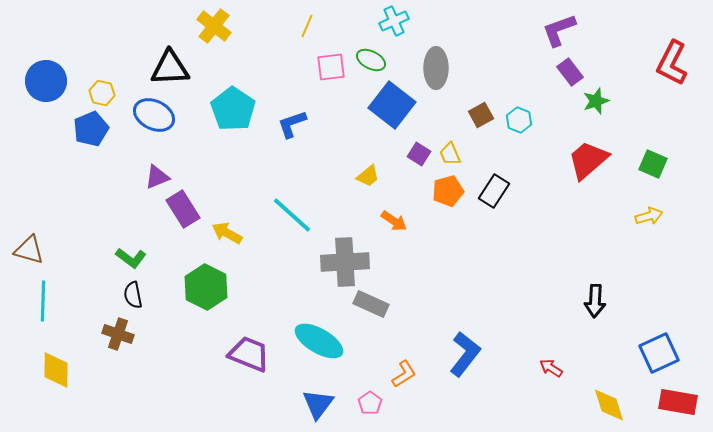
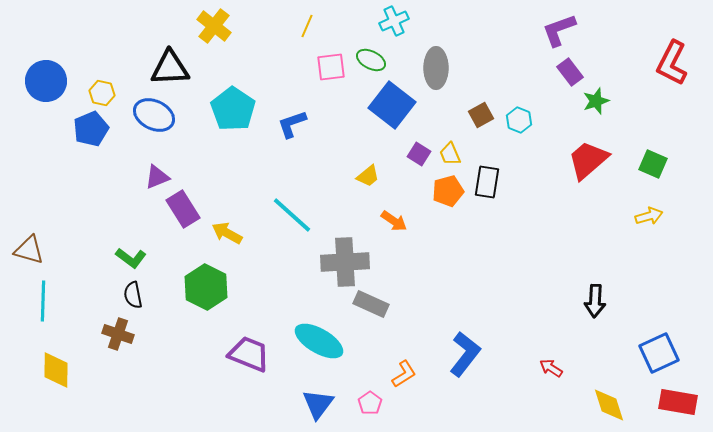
black rectangle at (494, 191): moved 7 px left, 9 px up; rotated 24 degrees counterclockwise
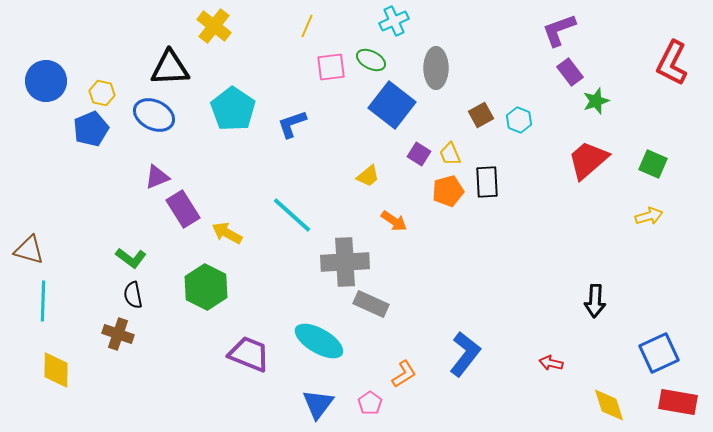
black rectangle at (487, 182): rotated 12 degrees counterclockwise
red arrow at (551, 368): moved 5 px up; rotated 20 degrees counterclockwise
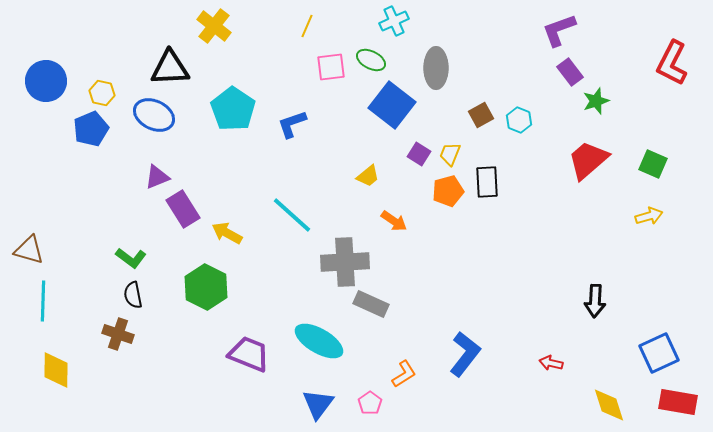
yellow trapezoid at (450, 154): rotated 45 degrees clockwise
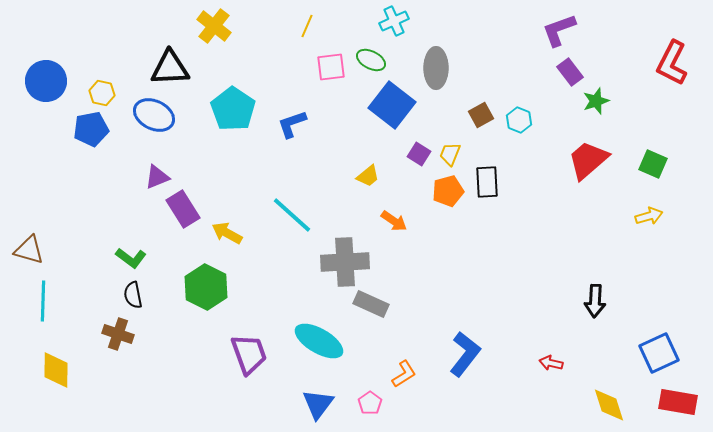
blue pentagon at (91, 129): rotated 12 degrees clockwise
purple trapezoid at (249, 354): rotated 48 degrees clockwise
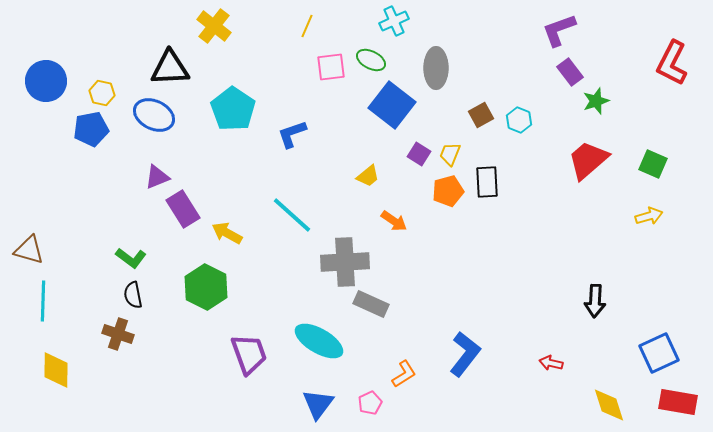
blue L-shape at (292, 124): moved 10 px down
pink pentagon at (370, 403): rotated 10 degrees clockwise
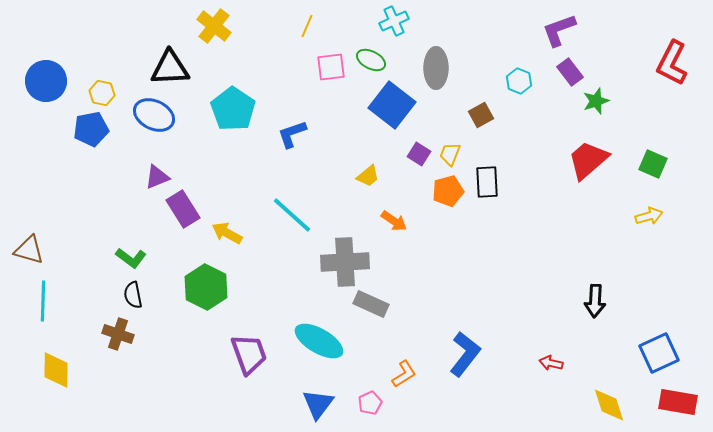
cyan hexagon at (519, 120): moved 39 px up
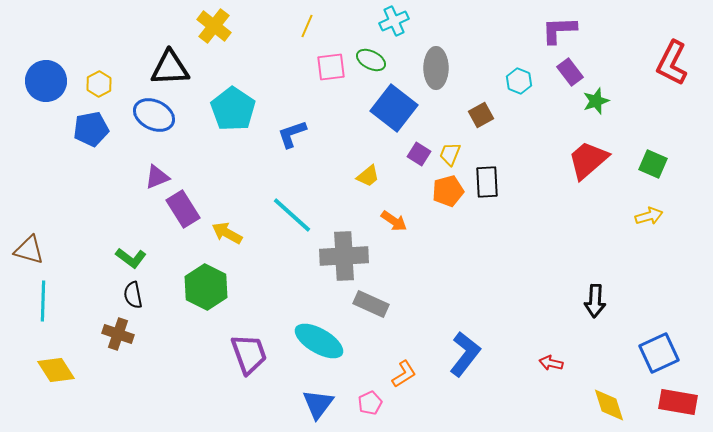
purple L-shape at (559, 30): rotated 18 degrees clockwise
yellow hexagon at (102, 93): moved 3 px left, 9 px up; rotated 20 degrees clockwise
blue square at (392, 105): moved 2 px right, 3 px down
gray cross at (345, 262): moved 1 px left, 6 px up
yellow diamond at (56, 370): rotated 33 degrees counterclockwise
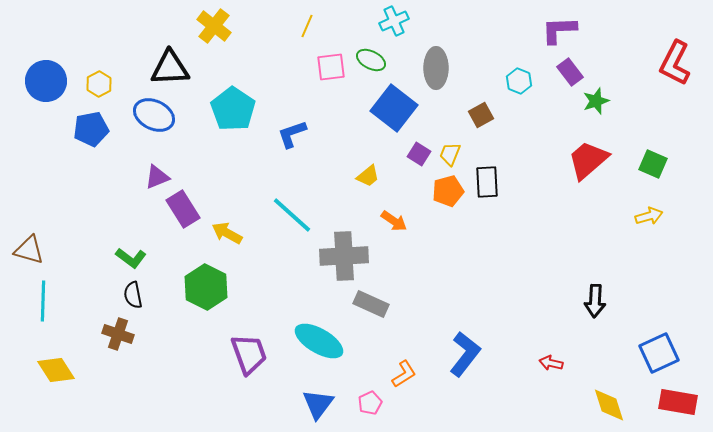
red L-shape at (672, 63): moved 3 px right
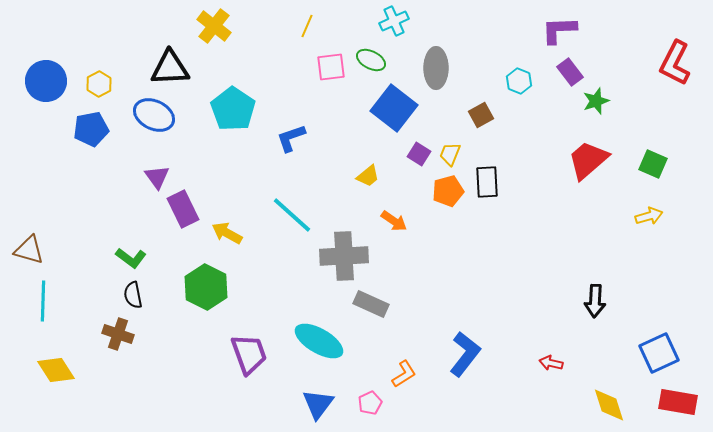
blue L-shape at (292, 134): moved 1 px left, 4 px down
purple triangle at (157, 177): rotated 44 degrees counterclockwise
purple rectangle at (183, 209): rotated 6 degrees clockwise
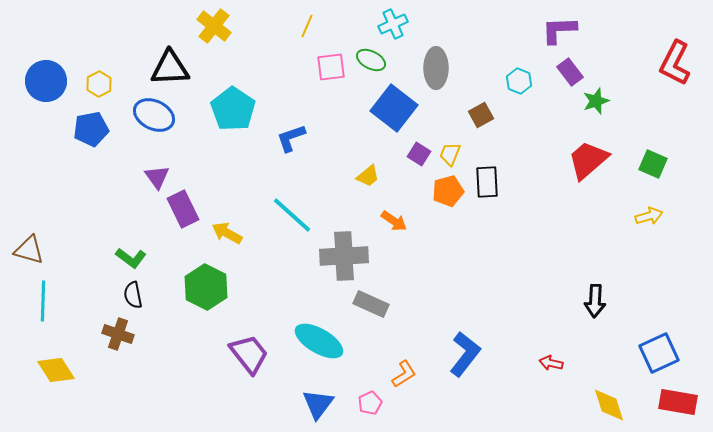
cyan cross at (394, 21): moved 1 px left, 3 px down
purple trapezoid at (249, 354): rotated 18 degrees counterclockwise
